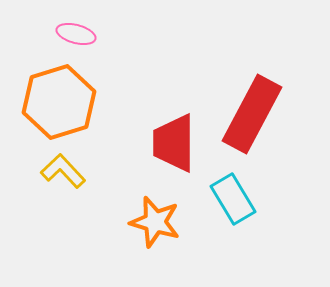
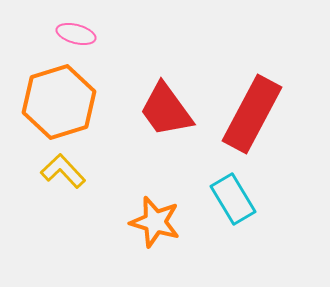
red trapezoid: moved 8 px left, 33 px up; rotated 36 degrees counterclockwise
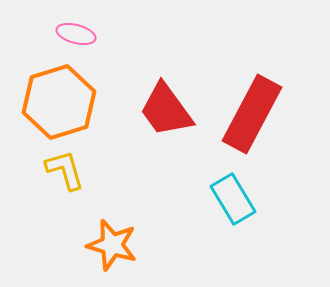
yellow L-shape: moved 2 px right, 1 px up; rotated 27 degrees clockwise
orange star: moved 43 px left, 23 px down
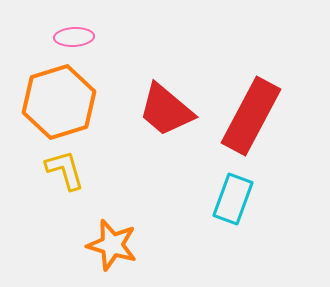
pink ellipse: moved 2 px left, 3 px down; rotated 18 degrees counterclockwise
red trapezoid: rotated 14 degrees counterclockwise
red rectangle: moved 1 px left, 2 px down
cyan rectangle: rotated 51 degrees clockwise
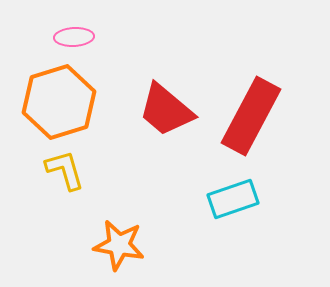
cyan rectangle: rotated 51 degrees clockwise
orange star: moved 7 px right; rotated 6 degrees counterclockwise
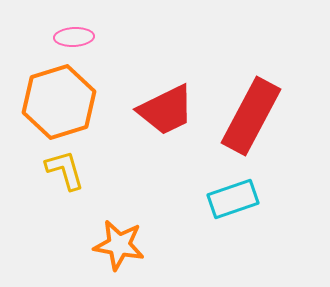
red trapezoid: rotated 66 degrees counterclockwise
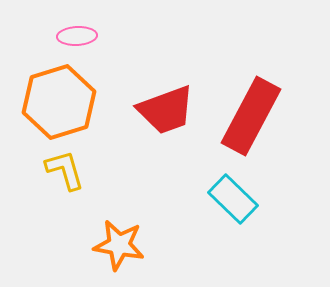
pink ellipse: moved 3 px right, 1 px up
red trapezoid: rotated 6 degrees clockwise
cyan rectangle: rotated 63 degrees clockwise
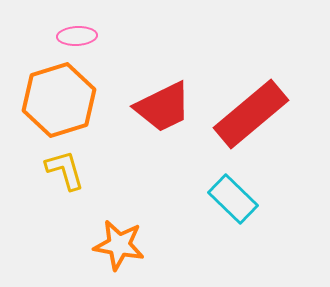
orange hexagon: moved 2 px up
red trapezoid: moved 3 px left, 3 px up; rotated 6 degrees counterclockwise
red rectangle: moved 2 px up; rotated 22 degrees clockwise
